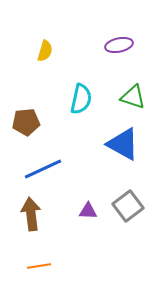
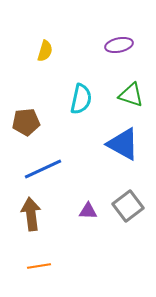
green triangle: moved 2 px left, 2 px up
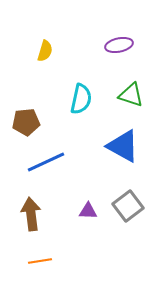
blue triangle: moved 2 px down
blue line: moved 3 px right, 7 px up
orange line: moved 1 px right, 5 px up
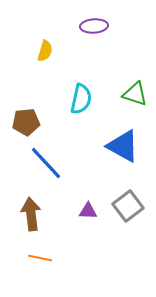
purple ellipse: moved 25 px left, 19 px up; rotated 8 degrees clockwise
green triangle: moved 4 px right, 1 px up
blue line: moved 1 px down; rotated 72 degrees clockwise
orange line: moved 3 px up; rotated 20 degrees clockwise
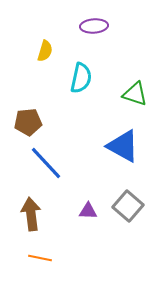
cyan semicircle: moved 21 px up
brown pentagon: moved 2 px right
gray square: rotated 12 degrees counterclockwise
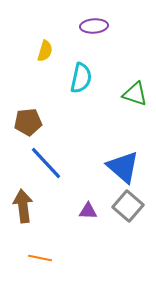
blue triangle: moved 21 px down; rotated 12 degrees clockwise
brown arrow: moved 8 px left, 8 px up
